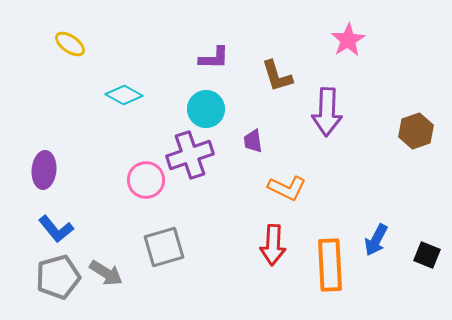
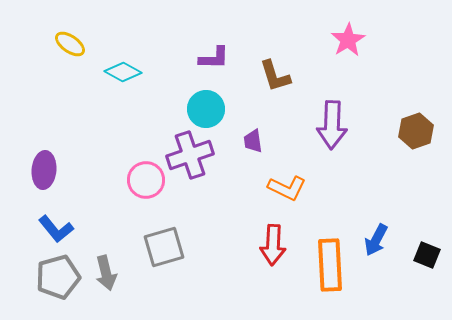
brown L-shape: moved 2 px left
cyan diamond: moved 1 px left, 23 px up
purple arrow: moved 5 px right, 13 px down
gray arrow: rotated 44 degrees clockwise
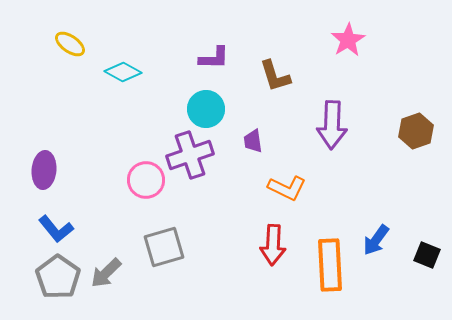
blue arrow: rotated 8 degrees clockwise
gray arrow: rotated 60 degrees clockwise
gray pentagon: rotated 21 degrees counterclockwise
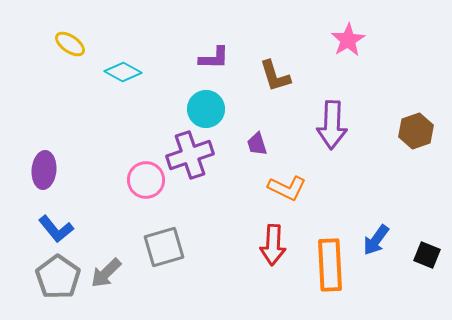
purple trapezoid: moved 4 px right, 3 px down; rotated 10 degrees counterclockwise
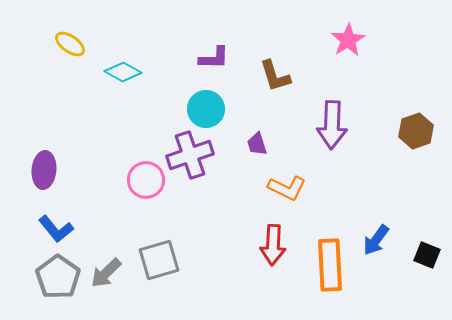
gray square: moved 5 px left, 13 px down
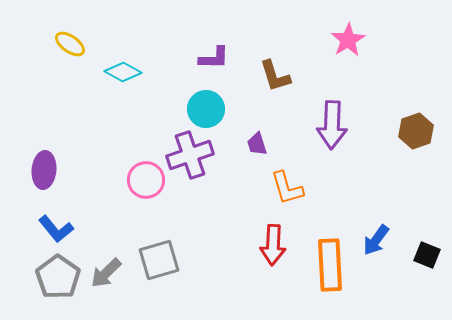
orange L-shape: rotated 48 degrees clockwise
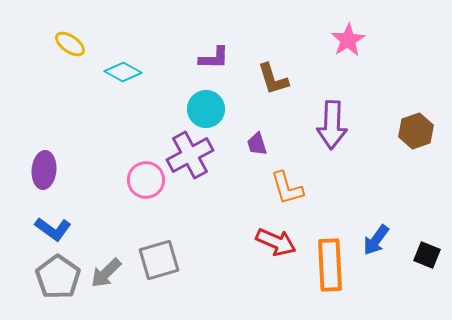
brown L-shape: moved 2 px left, 3 px down
purple cross: rotated 9 degrees counterclockwise
blue L-shape: moved 3 px left; rotated 15 degrees counterclockwise
red arrow: moved 3 px right, 3 px up; rotated 69 degrees counterclockwise
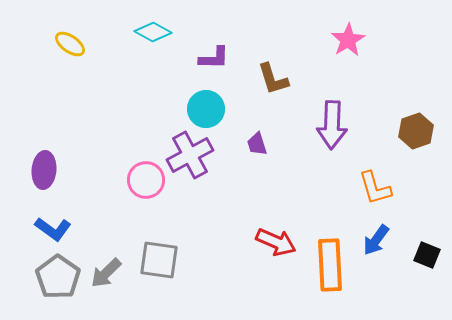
cyan diamond: moved 30 px right, 40 px up
orange L-shape: moved 88 px right
gray square: rotated 24 degrees clockwise
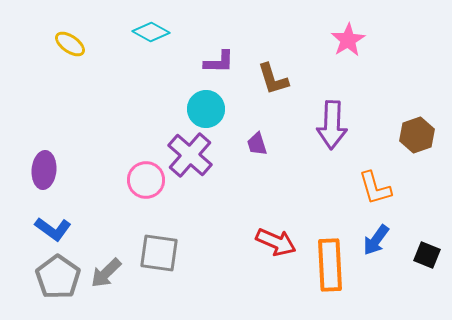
cyan diamond: moved 2 px left
purple L-shape: moved 5 px right, 4 px down
brown hexagon: moved 1 px right, 4 px down
purple cross: rotated 21 degrees counterclockwise
gray square: moved 7 px up
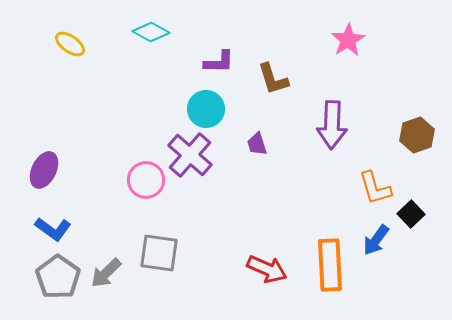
purple ellipse: rotated 21 degrees clockwise
red arrow: moved 9 px left, 27 px down
black square: moved 16 px left, 41 px up; rotated 24 degrees clockwise
